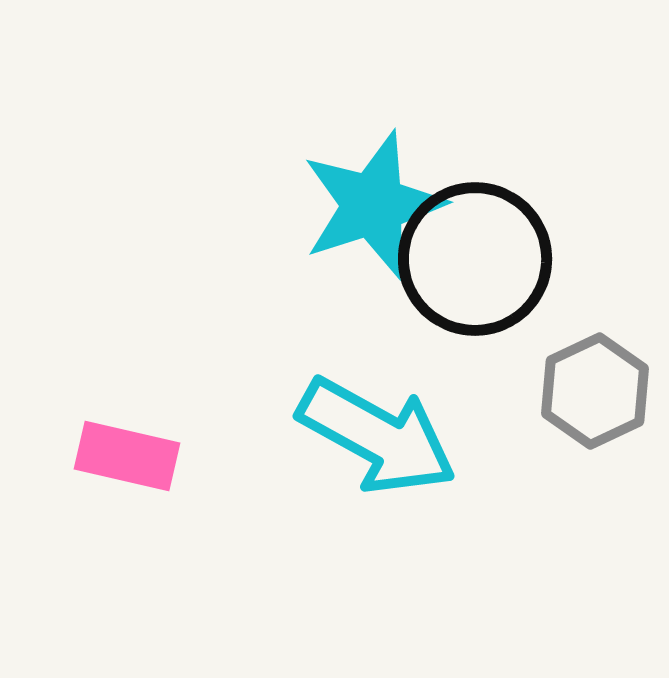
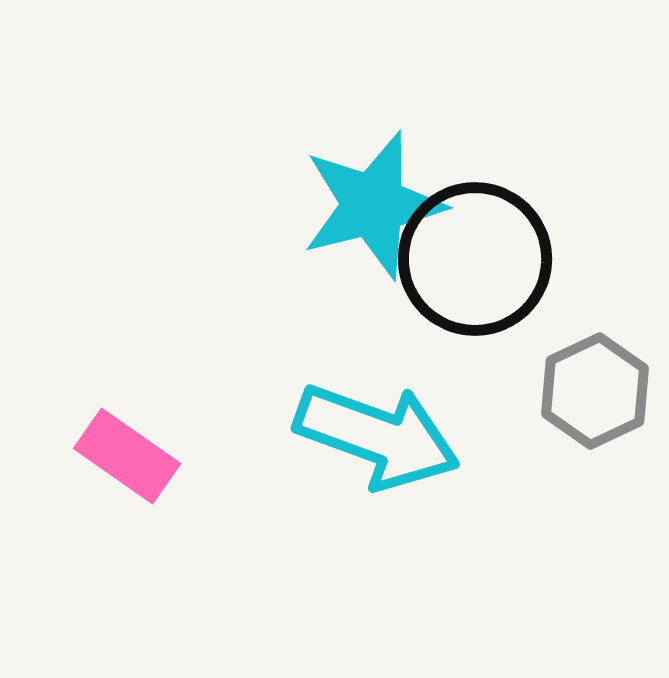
cyan star: rotated 4 degrees clockwise
cyan arrow: rotated 9 degrees counterclockwise
pink rectangle: rotated 22 degrees clockwise
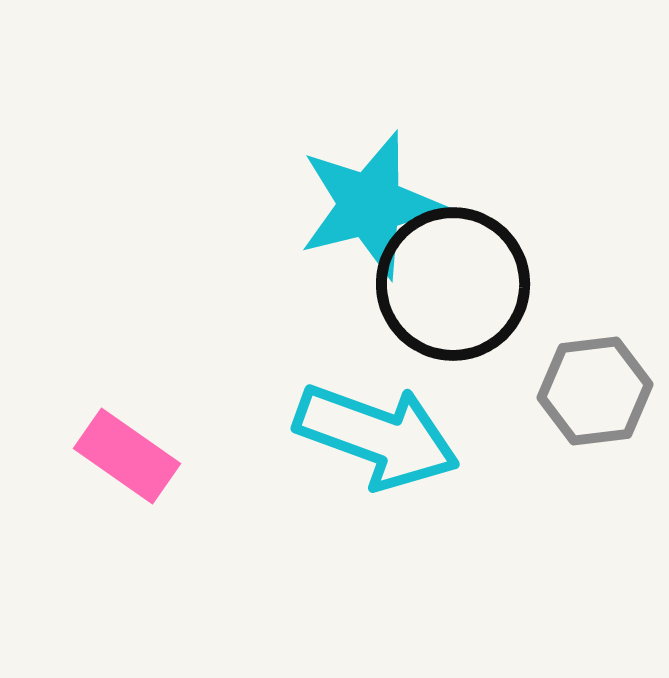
cyan star: moved 3 px left
black circle: moved 22 px left, 25 px down
gray hexagon: rotated 18 degrees clockwise
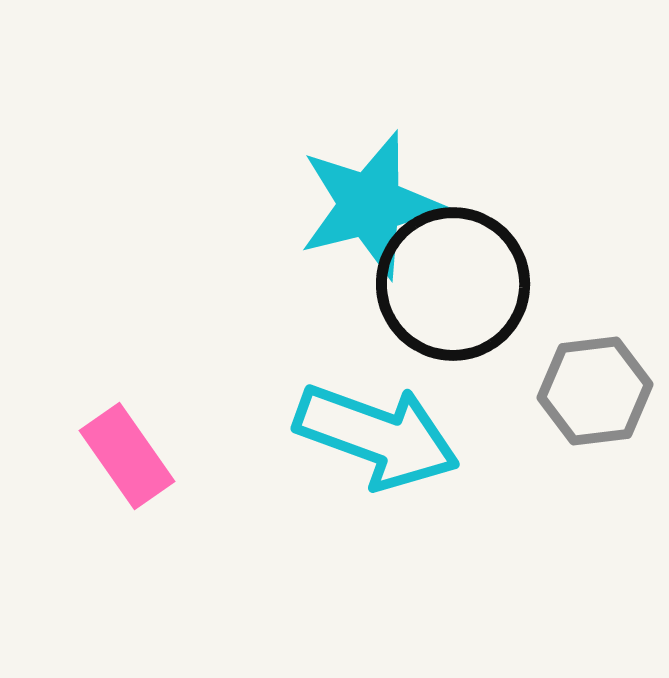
pink rectangle: rotated 20 degrees clockwise
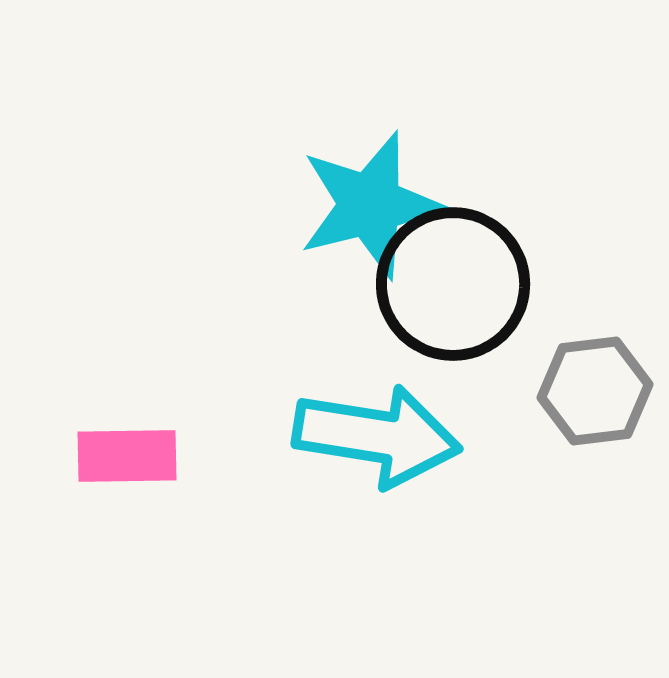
cyan arrow: rotated 11 degrees counterclockwise
pink rectangle: rotated 56 degrees counterclockwise
